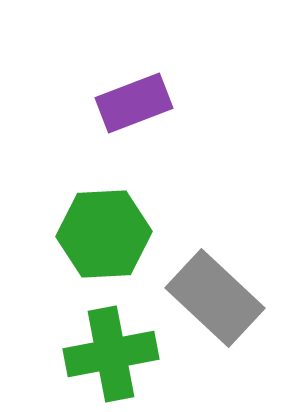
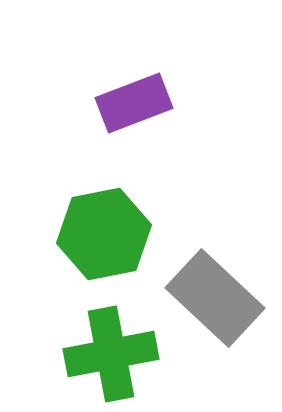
green hexagon: rotated 8 degrees counterclockwise
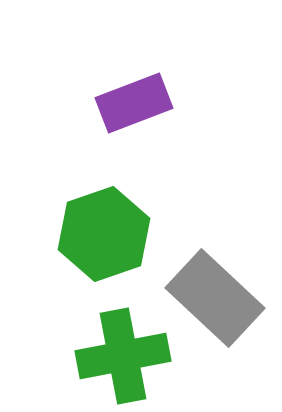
green hexagon: rotated 8 degrees counterclockwise
green cross: moved 12 px right, 2 px down
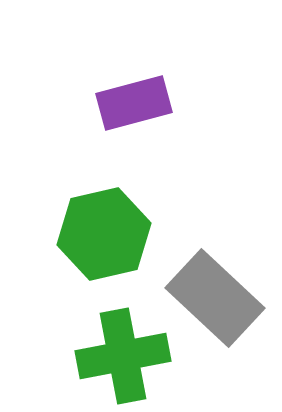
purple rectangle: rotated 6 degrees clockwise
green hexagon: rotated 6 degrees clockwise
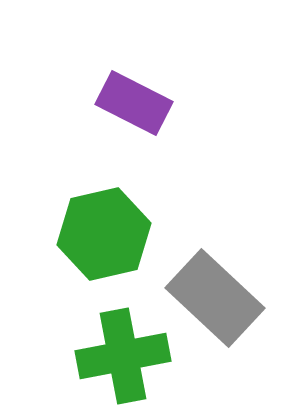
purple rectangle: rotated 42 degrees clockwise
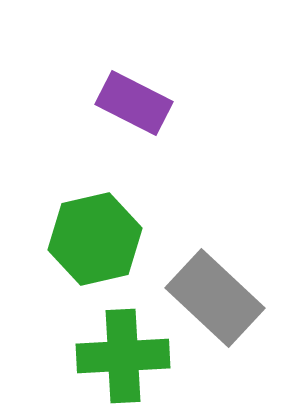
green hexagon: moved 9 px left, 5 px down
green cross: rotated 8 degrees clockwise
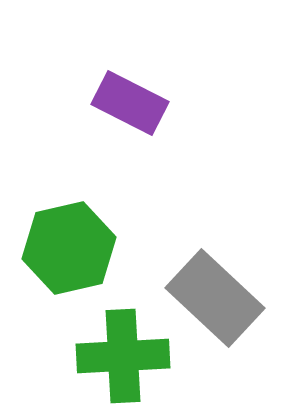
purple rectangle: moved 4 px left
green hexagon: moved 26 px left, 9 px down
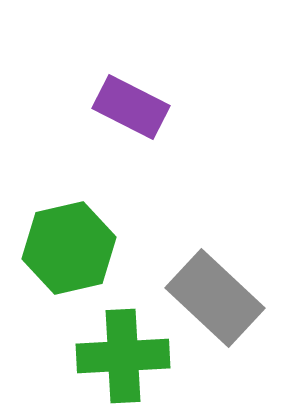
purple rectangle: moved 1 px right, 4 px down
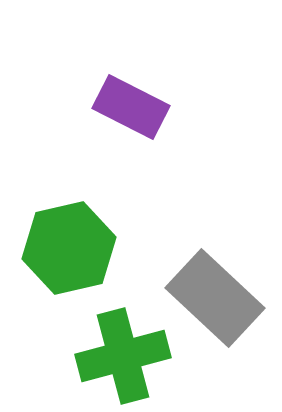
green cross: rotated 12 degrees counterclockwise
